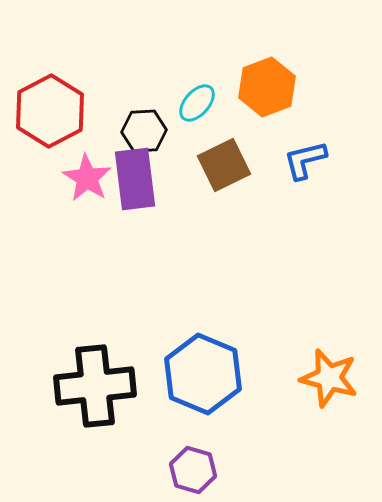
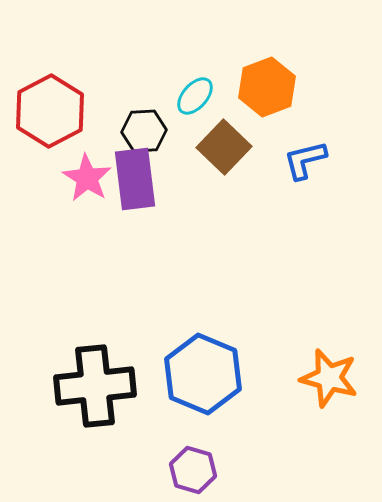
cyan ellipse: moved 2 px left, 7 px up
brown square: moved 18 px up; rotated 20 degrees counterclockwise
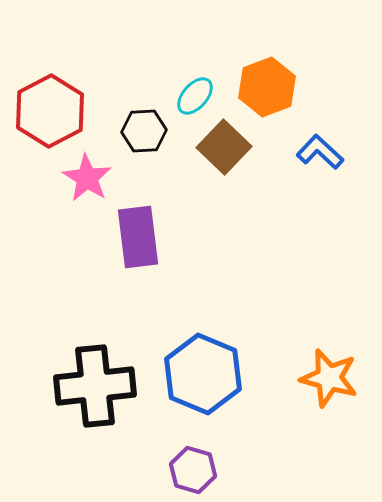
blue L-shape: moved 15 px right, 8 px up; rotated 57 degrees clockwise
purple rectangle: moved 3 px right, 58 px down
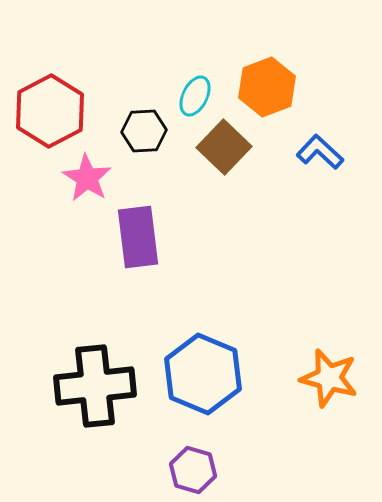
cyan ellipse: rotated 15 degrees counterclockwise
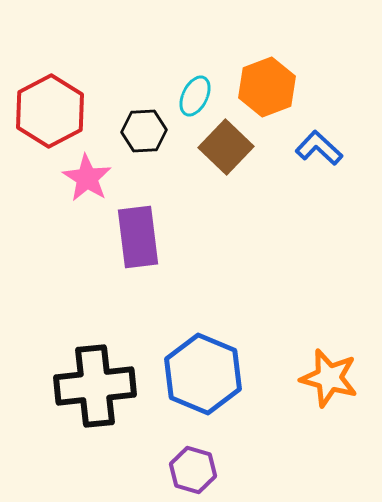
brown square: moved 2 px right
blue L-shape: moved 1 px left, 4 px up
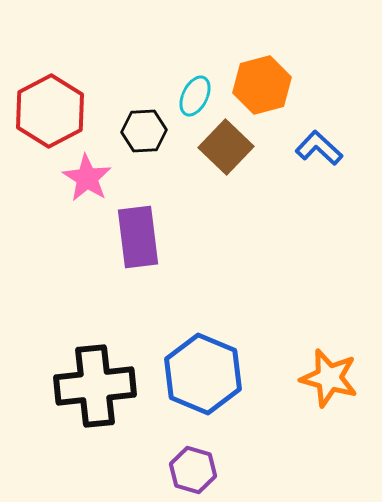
orange hexagon: moved 5 px left, 2 px up; rotated 6 degrees clockwise
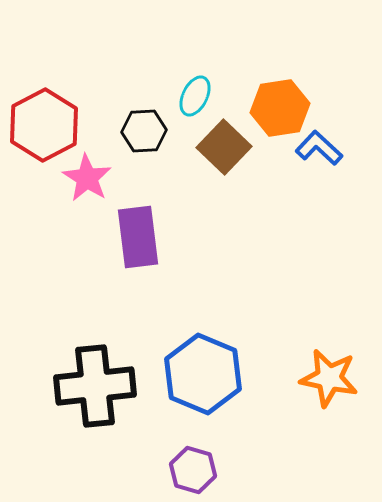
orange hexagon: moved 18 px right, 23 px down; rotated 6 degrees clockwise
red hexagon: moved 6 px left, 14 px down
brown square: moved 2 px left
orange star: rotated 4 degrees counterclockwise
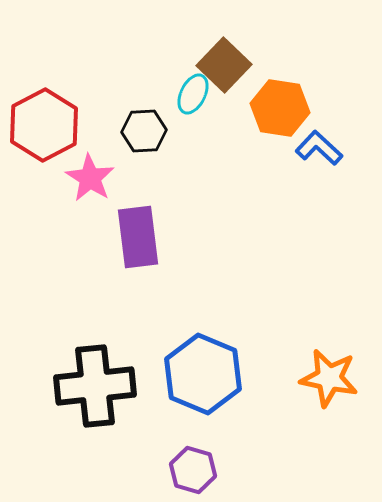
cyan ellipse: moved 2 px left, 2 px up
orange hexagon: rotated 18 degrees clockwise
brown square: moved 82 px up
pink star: moved 3 px right
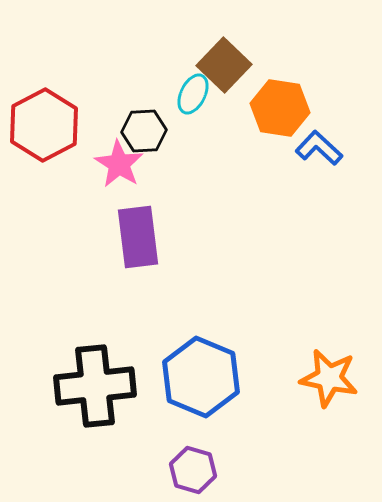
pink star: moved 29 px right, 14 px up
blue hexagon: moved 2 px left, 3 px down
